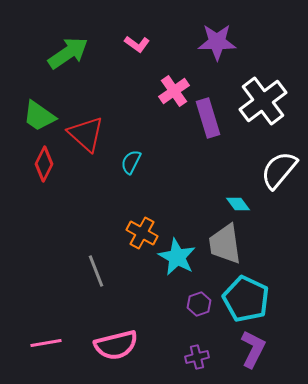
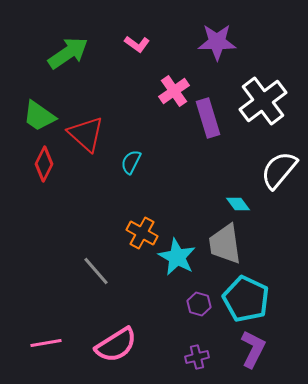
gray line: rotated 20 degrees counterclockwise
purple hexagon: rotated 25 degrees counterclockwise
pink semicircle: rotated 18 degrees counterclockwise
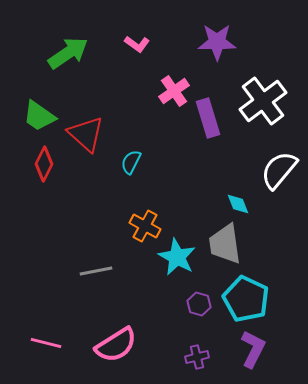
cyan diamond: rotated 15 degrees clockwise
orange cross: moved 3 px right, 7 px up
gray line: rotated 60 degrees counterclockwise
pink line: rotated 24 degrees clockwise
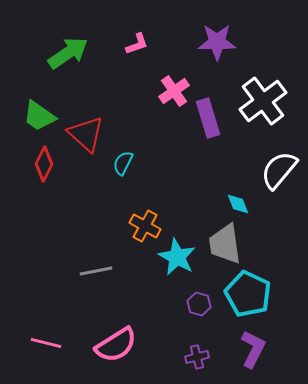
pink L-shape: rotated 55 degrees counterclockwise
cyan semicircle: moved 8 px left, 1 px down
cyan pentagon: moved 2 px right, 5 px up
